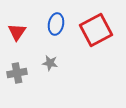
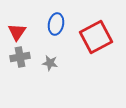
red square: moved 7 px down
gray cross: moved 3 px right, 16 px up
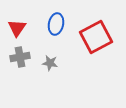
red triangle: moved 4 px up
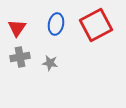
red square: moved 12 px up
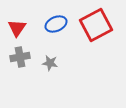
blue ellipse: rotated 55 degrees clockwise
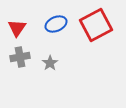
gray star: rotated 28 degrees clockwise
